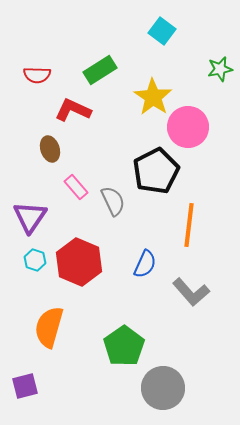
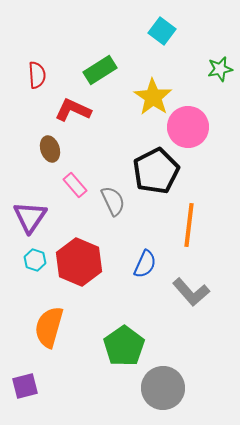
red semicircle: rotated 96 degrees counterclockwise
pink rectangle: moved 1 px left, 2 px up
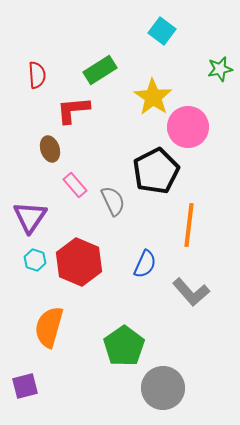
red L-shape: rotated 30 degrees counterclockwise
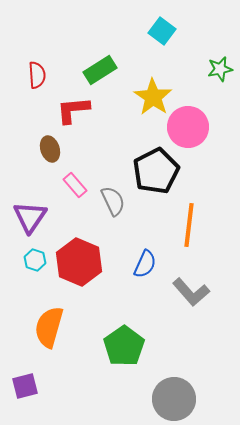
gray circle: moved 11 px right, 11 px down
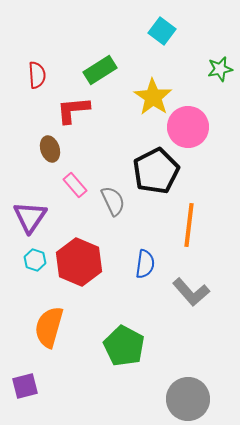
blue semicircle: rotated 16 degrees counterclockwise
green pentagon: rotated 9 degrees counterclockwise
gray circle: moved 14 px right
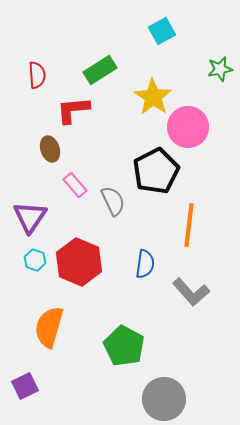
cyan square: rotated 24 degrees clockwise
purple square: rotated 12 degrees counterclockwise
gray circle: moved 24 px left
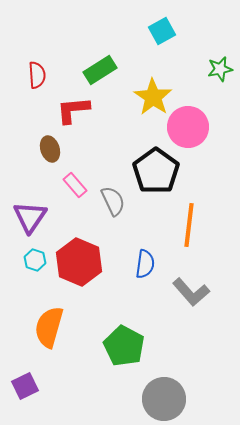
black pentagon: rotated 9 degrees counterclockwise
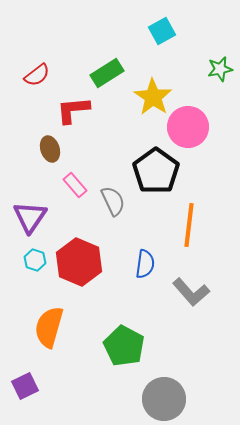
green rectangle: moved 7 px right, 3 px down
red semicircle: rotated 56 degrees clockwise
